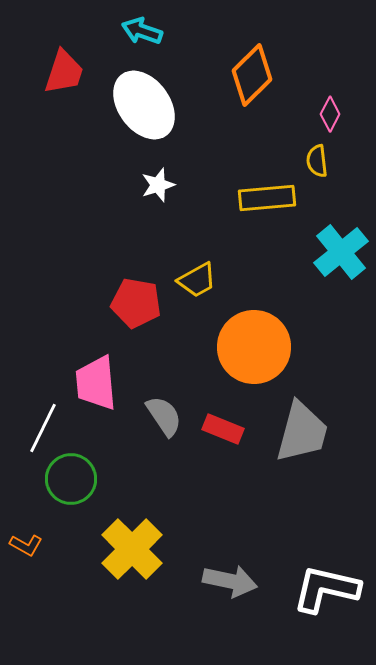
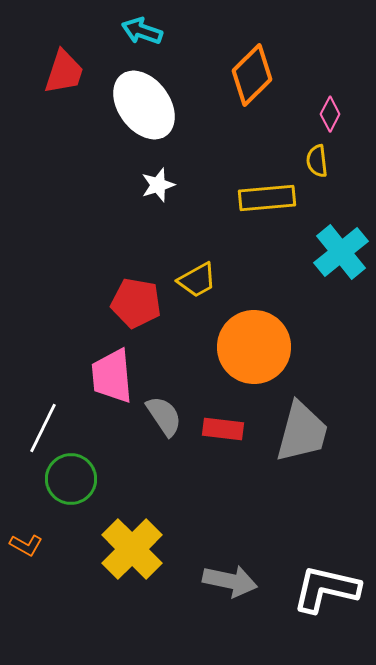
pink trapezoid: moved 16 px right, 7 px up
red rectangle: rotated 15 degrees counterclockwise
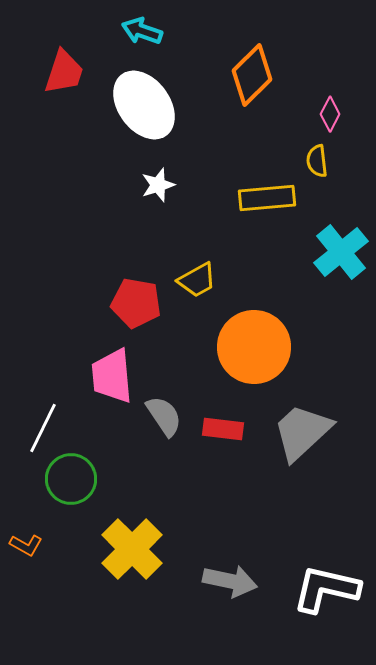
gray trapezoid: rotated 148 degrees counterclockwise
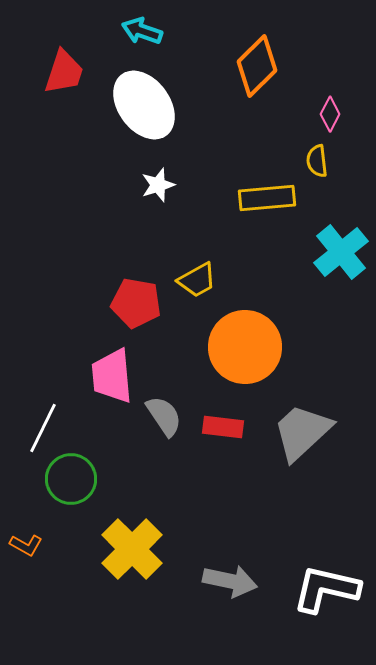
orange diamond: moved 5 px right, 9 px up
orange circle: moved 9 px left
red rectangle: moved 2 px up
